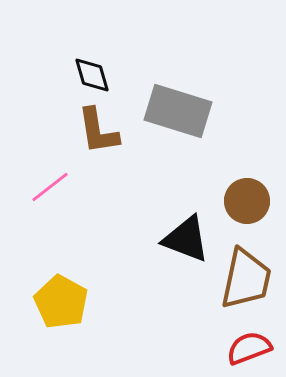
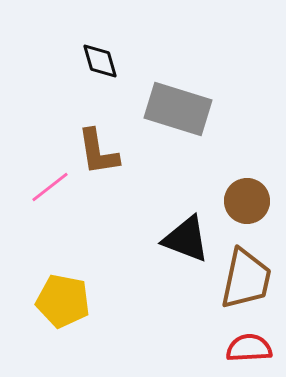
black diamond: moved 8 px right, 14 px up
gray rectangle: moved 2 px up
brown L-shape: moved 21 px down
yellow pentagon: moved 2 px right, 1 px up; rotated 18 degrees counterclockwise
red semicircle: rotated 18 degrees clockwise
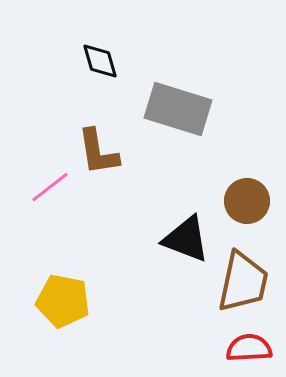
brown trapezoid: moved 3 px left, 3 px down
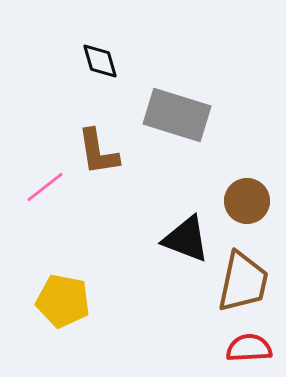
gray rectangle: moved 1 px left, 6 px down
pink line: moved 5 px left
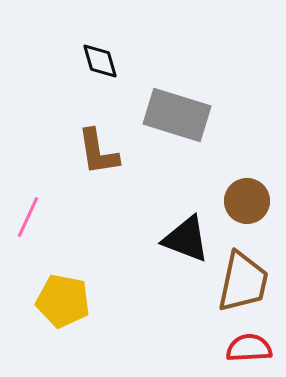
pink line: moved 17 px left, 30 px down; rotated 27 degrees counterclockwise
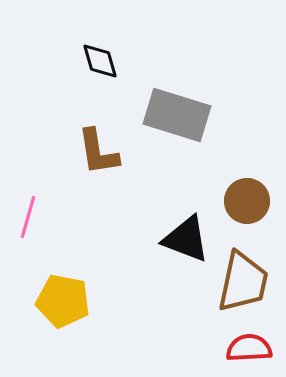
pink line: rotated 9 degrees counterclockwise
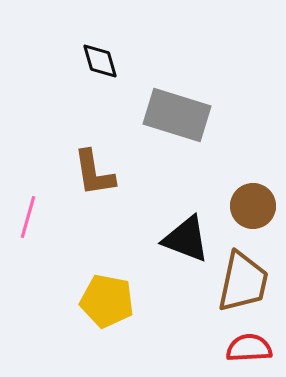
brown L-shape: moved 4 px left, 21 px down
brown circle: moved 6 px right, 5 px down
yellow pentagon: moved 44 px right
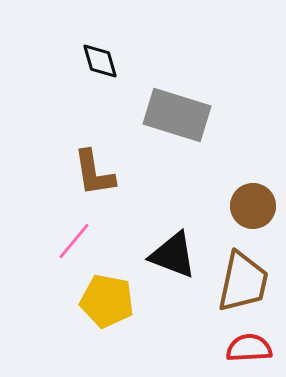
pink line: moved 46 px right, 24 px down; rotated 24 degrees clockwise
black triangle: moved 13 px left, 16 px down
